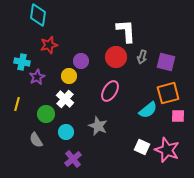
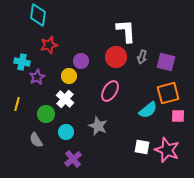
white square: rotated 14 degrees counterclockwise
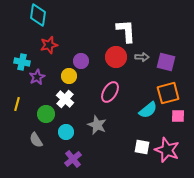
gray arrow: rotated 104 degrees counterclockwise
pink ellipse: moved 1 px down
gray star: moved 1 px left, 1 px up
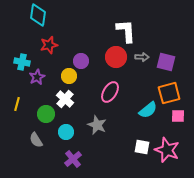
orange square: moved 1 px right
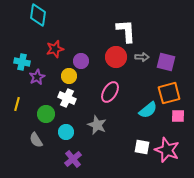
red star: moved 6 px right, 4 px down
white cross: moved 2 px right, 1 px up; rotated 18 degrees counterclockwise
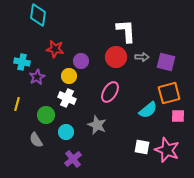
red star: rotated 24 degrees clockwise
green circle: moved 1 px down
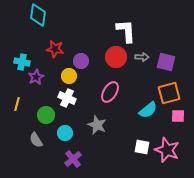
purple star: moved 1 px left
cyan circle: moved 1 px left, 1 px down
